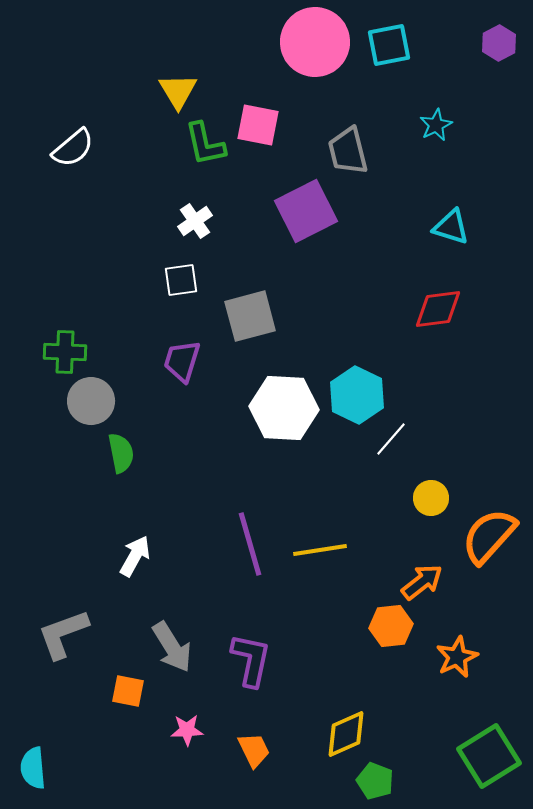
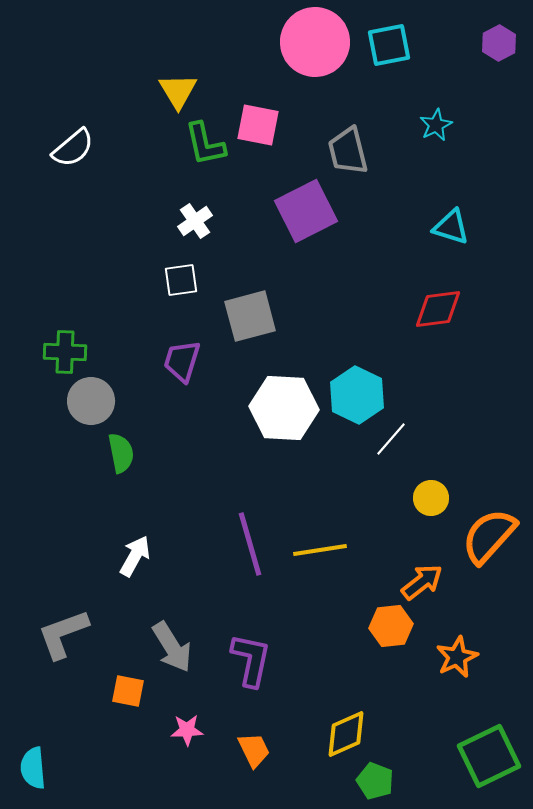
green square: rotated 6 degrees clockwise
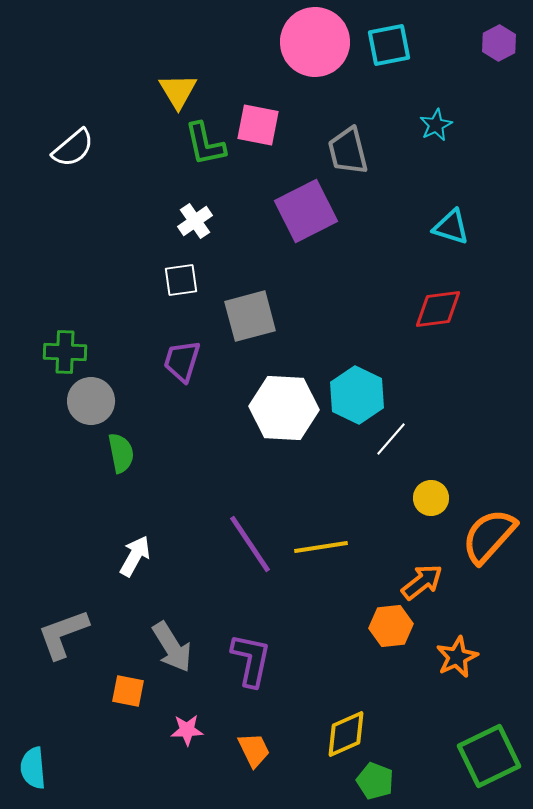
purple line: rotated 18 degrees counterclockwise
yellow line: moved 1 px right, 3 px up
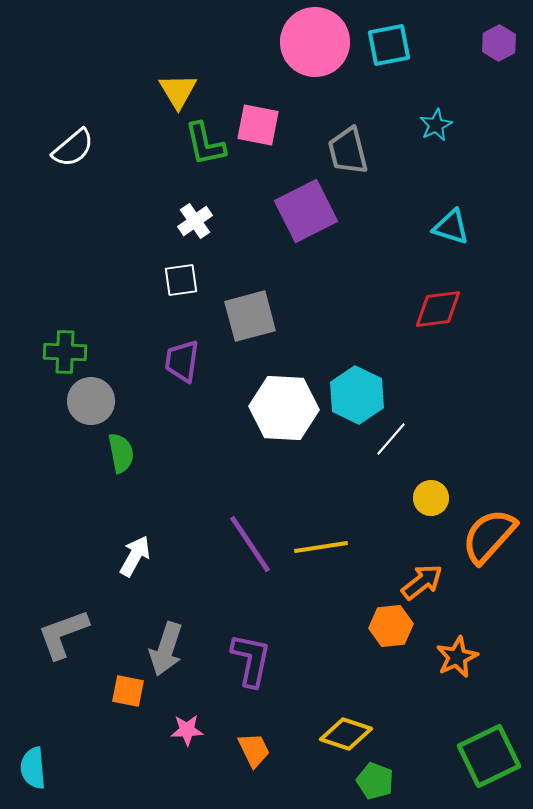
purple trapezoid: rotated 9 degrees counterclockwise
gray arrow: moved 6 px left, 2 px down; rotated 50 degrees clockwise
yellow diamond: rotated 42 degrees clockwise
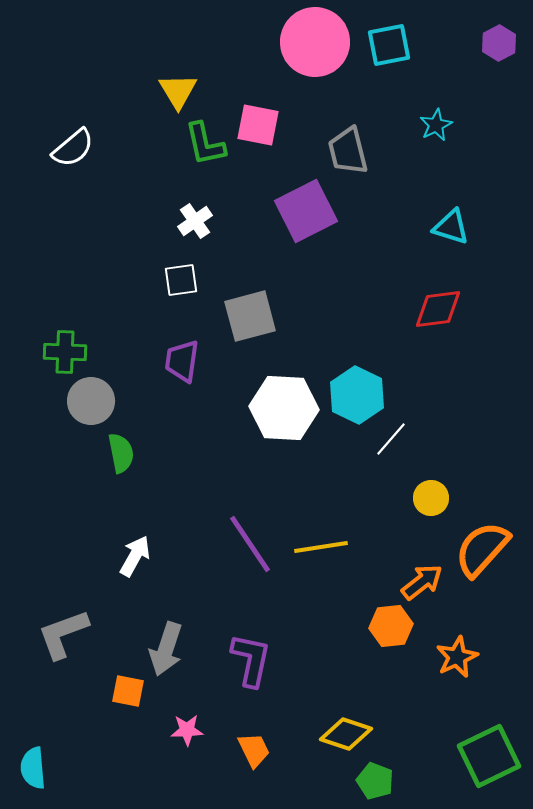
orange semicircle: moved 7 px left, 13 px down
